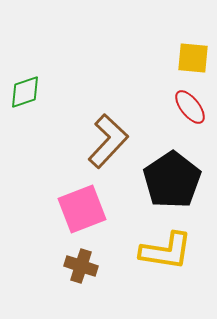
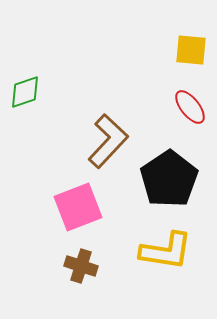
yellow square: moved 2 px left, 8 px up
black pentagon: moved 3 px left, 1 px up
pink square: moved 4 px left, 2 px up
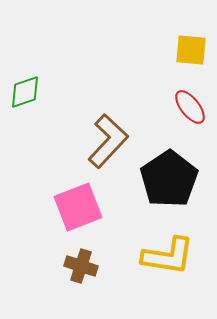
yellow L-shape: moved 2 px right, 5 px down
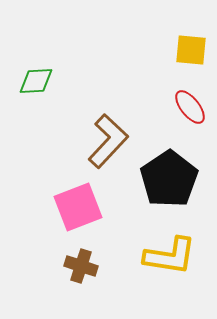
green diamond: moved 11 px right, 11 px up; rotated 15 degrees clockwise
yellow L-shape: moved 2 px right
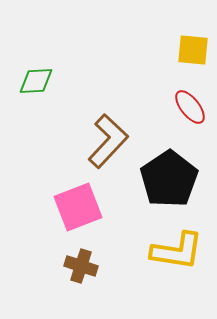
yellow square: moved 2 px right
yellow L-shape: moved 7 px right, 5 px up
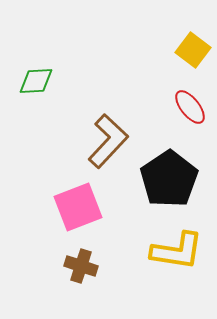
yellow square: rotated 32 degrees clockwise
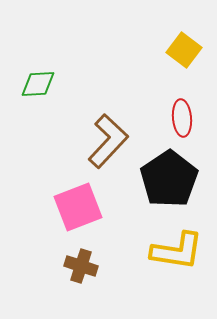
yellow square: moved 9 px left
green diamond: moved 2 px right, 3 px down
red ellipse: moved 8 px left, 11 px down; rotated 33 degrees clockwise
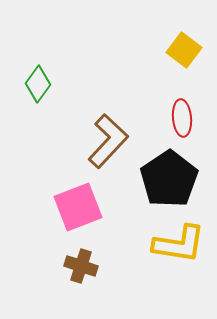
green diamond: rotated 51 degrees counterclockwise
yellow L-shape: moved 2 px right, 7 px up
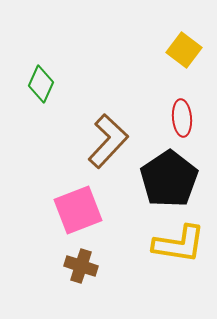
green diamond: moved 3 px right; rotated 12 degrees counterclockwise
pink square: moved 3 px down
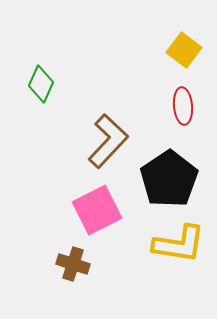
red ellipse: moved 1 px right, 12 px up
pink square: moved 19 px right; rotated 6 degrees counterclockwise
brown cross: moved 8 px left, 2 px up
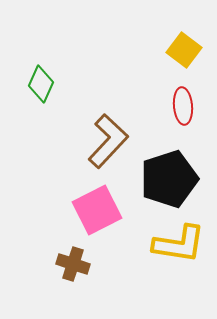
black pentagon: rotated 16 degrees clockwise
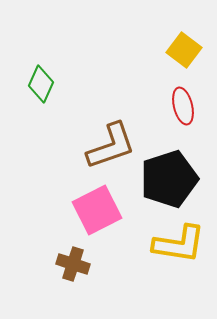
red ellipse: rotated 9 degrees counterclockwise
brown L-shape: moved 3 px right, 5 px down; rotated 28 degrees clockwise
